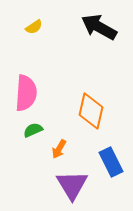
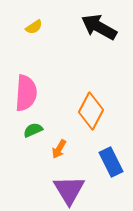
orange diamond: rotated 15 degrees clockwise
purple triangle: moved 3 px left, 5 px down
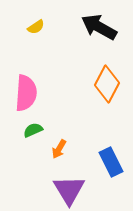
yellow semicircle: moved 2 px right
orange diamond: moved 16 px right, 27 px up
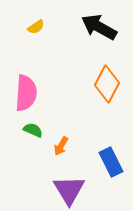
green semicircle: rotated 48 degrees clockwise
orange arrow: moved 2 px right, 3 px up
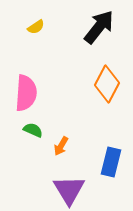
black arrow: rotated 99 degrees clockwise
blue rectangle: rotated 40 degrees clockwise
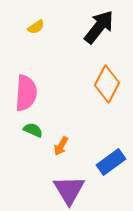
blue rectangle: rotated 40 degrees clockwise
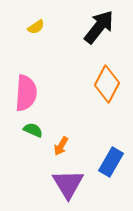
blue rectangle: rotated 24 degrees counterclockwise
purple triangle: moved 1 px left, 6 px up
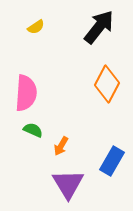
blue rectangle: moved 1 px right, 1 px up
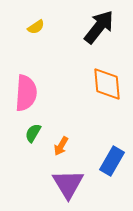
orange diamond: rotated 33 degrees counterclockwise
green semicircle: moved 3 px down; rotated 84 degrees counterclockwise
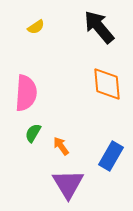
black arrow: rotated 78 degrees counterclockwise
orange arrow: rotated 114 degrees clockwise
blue rectangle: moved 1 px left, 5 px up
